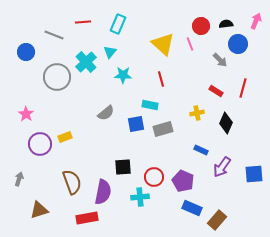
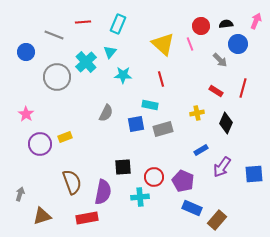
gray semicircle at (106, 113): rotated 24 degrees counterclockwise
blue rectangle at (201, 150): rotated 56 degrees counterclockwise
gray arrow at (19, 179): moved 1 px right, 15 px down
brown triangle at (39, 210): moved 3 px right, 6 px down
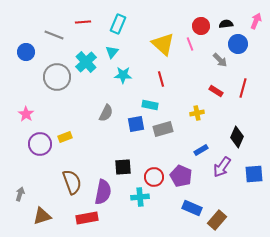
cyan triangle at (110, 52): moved 2 px right
black diamond at (226, 123): moved 11 px right, 14 px down
purple pentagon at (183, 181): moved 2 px left, 5 px up
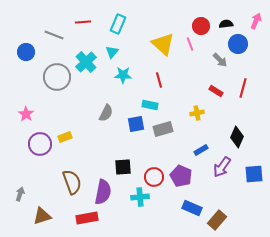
red line at (161, 79): moved 2 px left, 1 px down
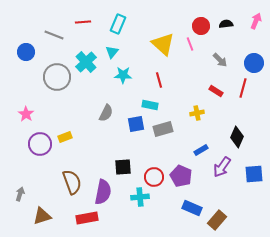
blue circle at (238, 44): moved 16 px right, 19 px down
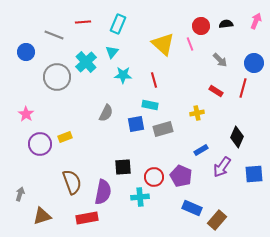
red line at (159, 80): moved 5 px left
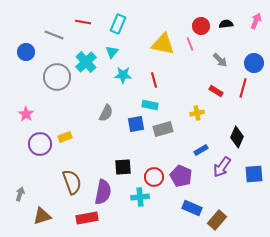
red line at (83, 22): rotated 14 degrees clockwise
yellow triangle at (163, 44): rotated 30 degrees counterclockwise
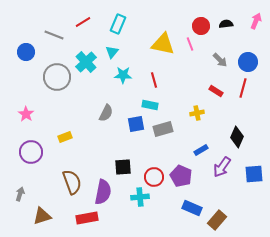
red line at (83, 22): rotated 42 degrees counterclockwise
blue circle at (254, 63): moved 6 px left, 1 px up
purple circle at (40, 144): moved 9 px left, 8 px down
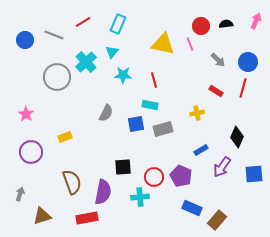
blue circle at (26, 52): moved 1 px left, 12 px up
gray arrow at (220, 60): moved 2 px left
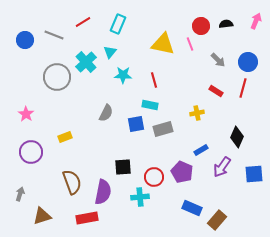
cyan triangle at (112, 52): moved 2 px left
purple pentagon at (181, 176): moved 1 px right, 4 px up
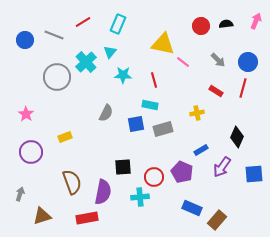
pink line at (190, 44): moved 7 px left, 18 px down; rotated 32 degrees counterclockwise
